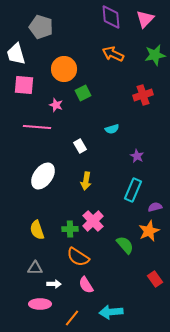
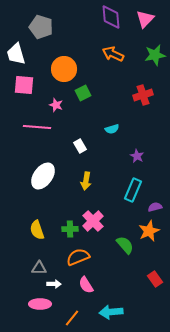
orange semicircle: rotated 125 degrees clockwise
gray triangle: moved 4 px right
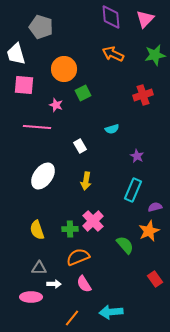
pink semicircle: moved 2 px left, 1 px up
pink ellipse: moved 9 px left, 7 px up
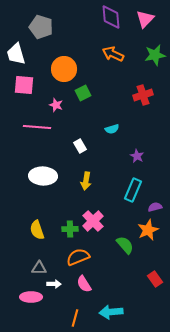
white ellipse: rotated 56 degrees clockwise
orange star: moved 1 px left, 1 px up
orange line: moved 3 px right; rotated 24 degrees counterclockwise
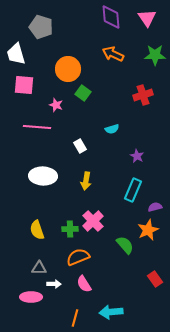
pink triangle: moved 2 px right, 1 px up; rotated 18 degrees counterclockwise
green star: rotated 10 degrees clockwise
orange circle: moved 4 px right
green square: rotated 28 degrees counterclockwise
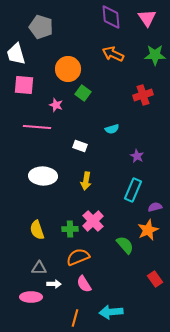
white rectangle: rotated 40 degrees counterclockwise
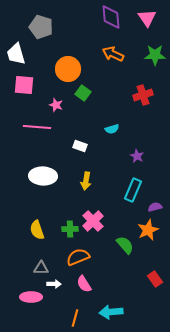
gray triangle: moved 2 px right
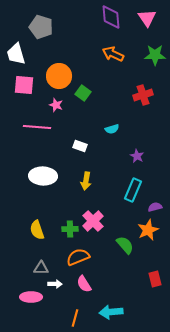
orange circle: moved 9 px left, 7 px down
red rectangle: rotated 21 degrees clockwise
white arrow: moved 1 px right
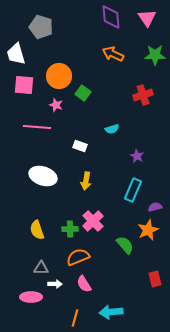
white ellipse: rotated 16 degrees clockwise
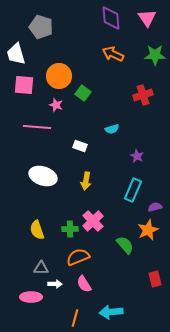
purple diamond: moved 1 px down
